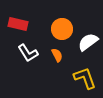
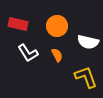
orange circle: moved 5 px left, 3 px up
white semicircle: rotated 130 degrees counterclockwise
yellow L-shape: moved 1 px right, 1 px up
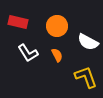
red rectangle: moved 2 px up
white semicircle: rotated 15 degrees clockwise
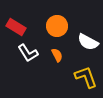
red rectangle: moved 2 px left, 5 px down; rotated 18 degrees clockwise
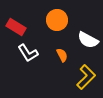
orange circle: moved 6 px up
white semicircle: moved 2 px up
orange semicircle: moved 5 px right
yellow L-shape: rotated 65 degrees clockwise
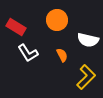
white semicircle: rotated 15 degrees counterclockwise
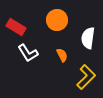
white semicircle: moved 2 px up; rotated 85 degrees clockwise
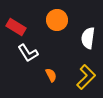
orange semicircle: moved 11 px left, 20 px down
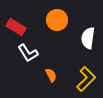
yellow L-shape: moved 2 px down
